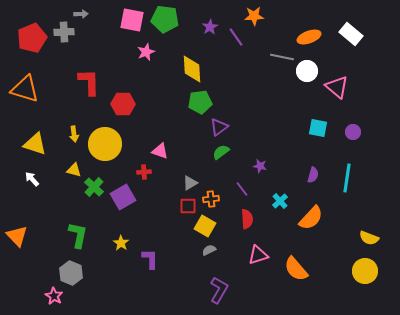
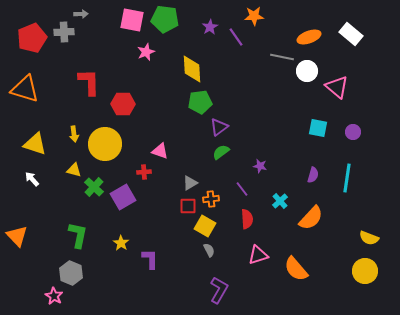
gray semicircle at (209, 250): rotated 88 degrees clockwise
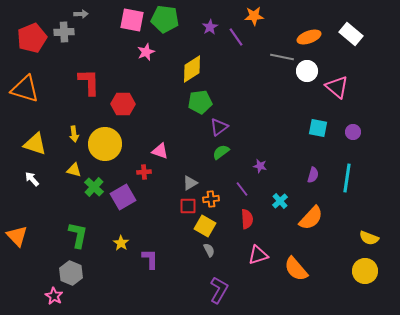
yellow diamond at (192, 69): rotated 60 degrees clockwise
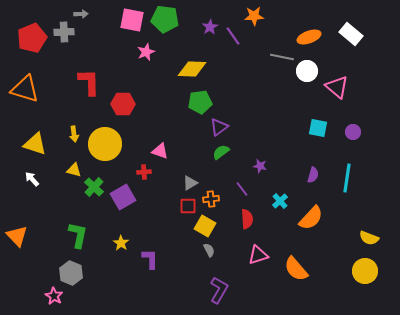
purple line at (236, 37): moved 3 px left, 1 px up
yellow diamond at (192, 69): rotated 36 degrees clockwise
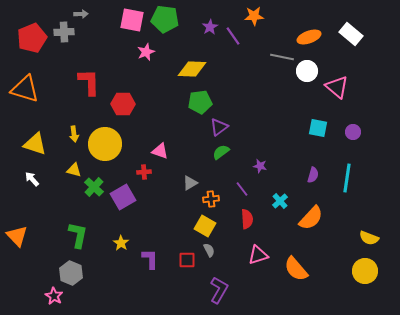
red square at (188, 206): moved 1 px left, 54 px down
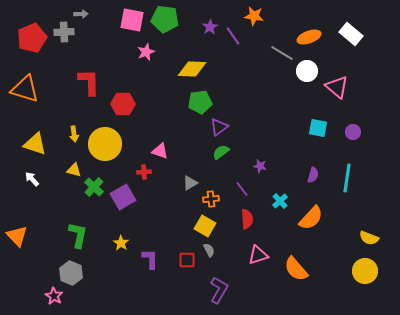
orange star at (254, 16): rotated 12 degrees clockwise
gray line at (282, 57): moved 4 px up; rotated 20 degrees clockwise
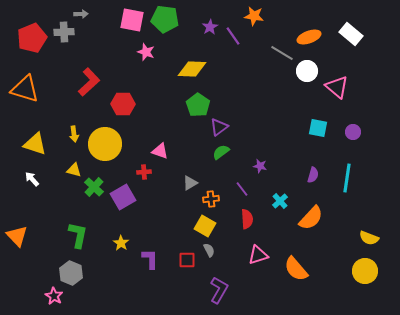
pink star at (146, 52): rotated 30 degrees counterclockwise
red L-shape at (89, 82): rotated 48 degrees clockwise
green pentagon at (200, 102): moved 2 px left, 3 px down; rotated 30 degrees counterclockwise
